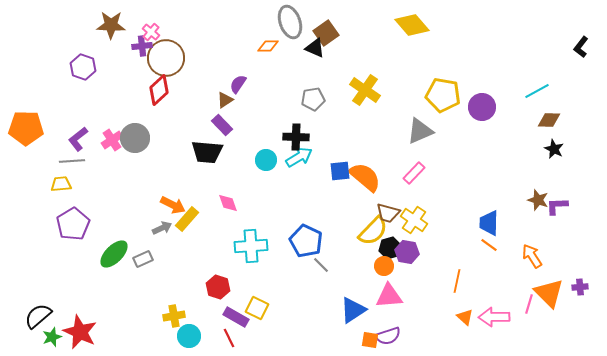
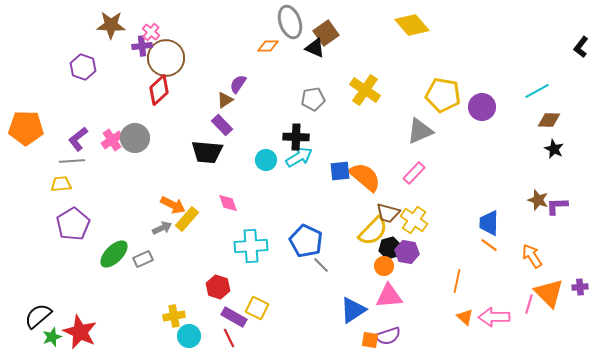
purple rectangle at (236, 317): moved 2 px left
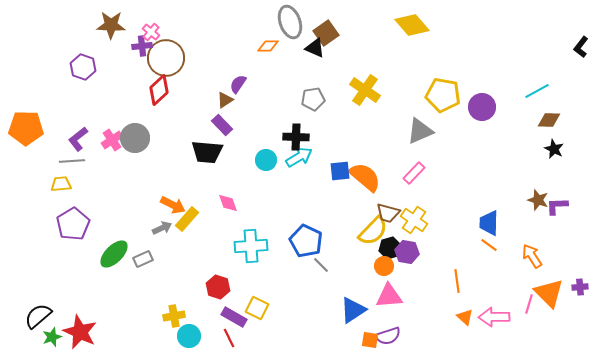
orange line at (457, 281): rotated 20 degrees counterclockwise
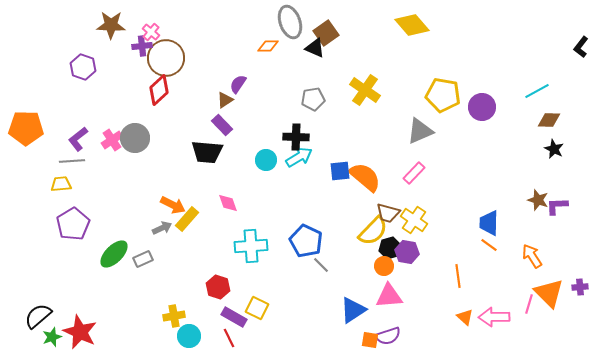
orange line at (457, 281): moved 1 px right, 5 px up
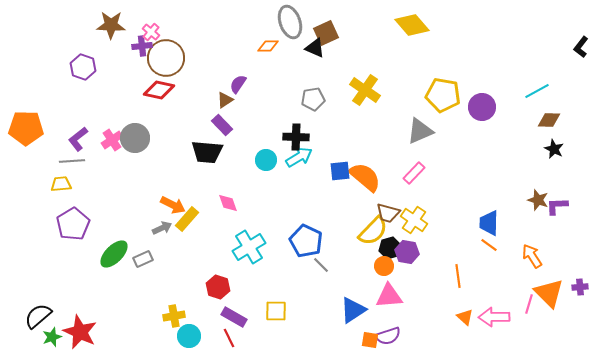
brown square at (326, 33): rotated 10 degrees clockwise
red diamond at (159, 90): rotated 56 degrees clockwise
cyan cross at (251, 246): moved 2 px left, 1 px down; rotated 28 degrees counterclockwise
yellow square at (257, 308): moved 19 px right, 3 px down; rotated 25 degrees counterclockwise
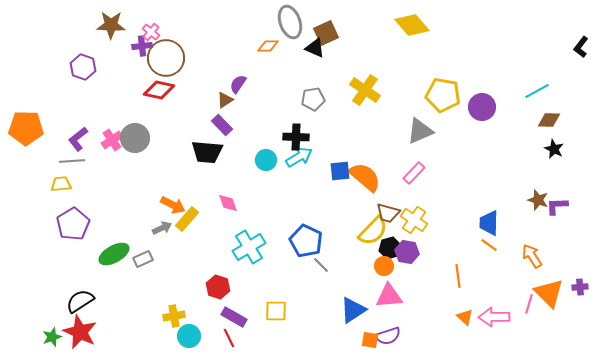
green ellipse at (114, 254): rotated 16 degrees clockwise
black semicircle at (38, 316): moved 42 px right, 15 px up; rotated 8 degrees clockwise
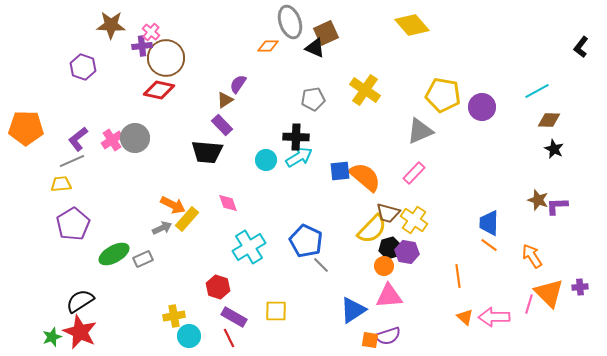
gray line at (72, 161): rotated 20 degrees counterclockwise
yellow semicircle at (373, 231): moved 1 px left, 2 px up
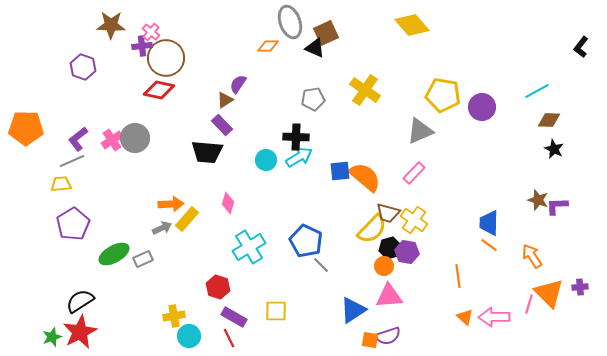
pink diamond at (228, 203): rotated 35 degrees clockwise
orange arrow at (173, 205): moved 2 px left, 1 px up; rotated 30 degrees counterclockwise
red star at (80, 332): rotated 20 degrees clockwise
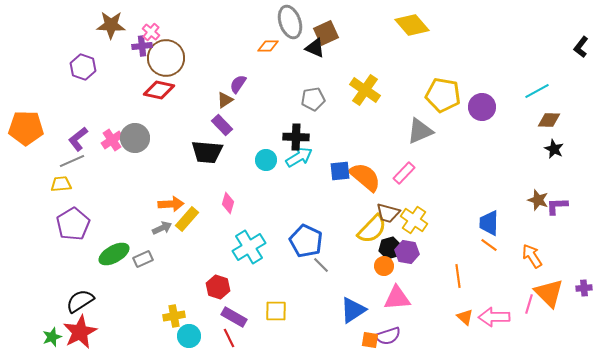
pink rectangle at (414, 173): moved 10 px left
purple cross at (580, 287): moved 4 px right, 1 px down
pink triangle at (389, 296): moved 8 px right, 2 px down
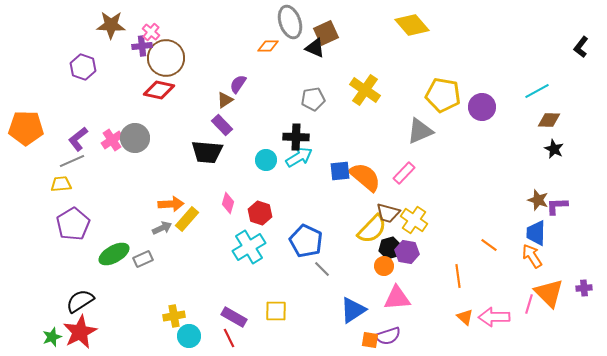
blue trapezoid at (489, 223): moved 47 px right, 10 px down
gray line at (321, 265): moved 1 px right, 4 px down
red hexagon at (218, 287): moved 42 px right, 74 px up
